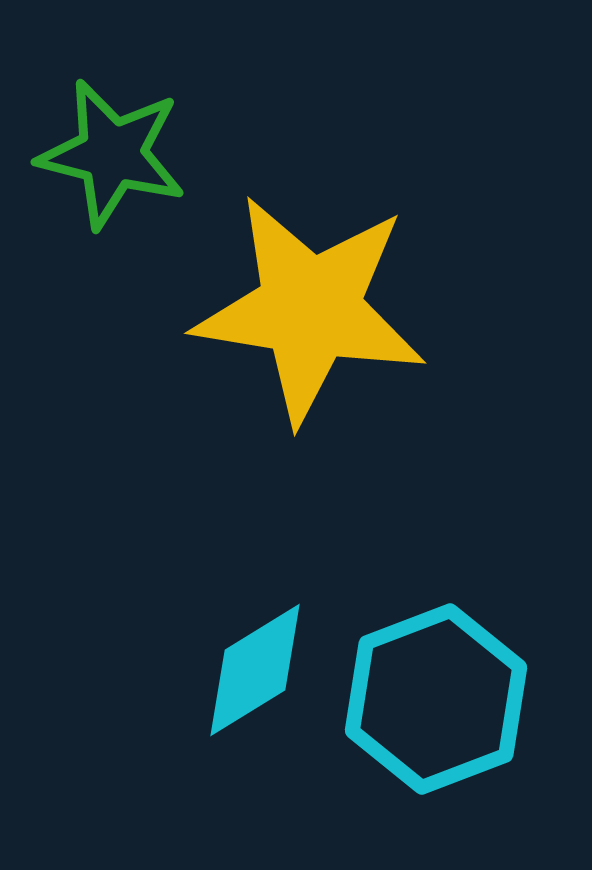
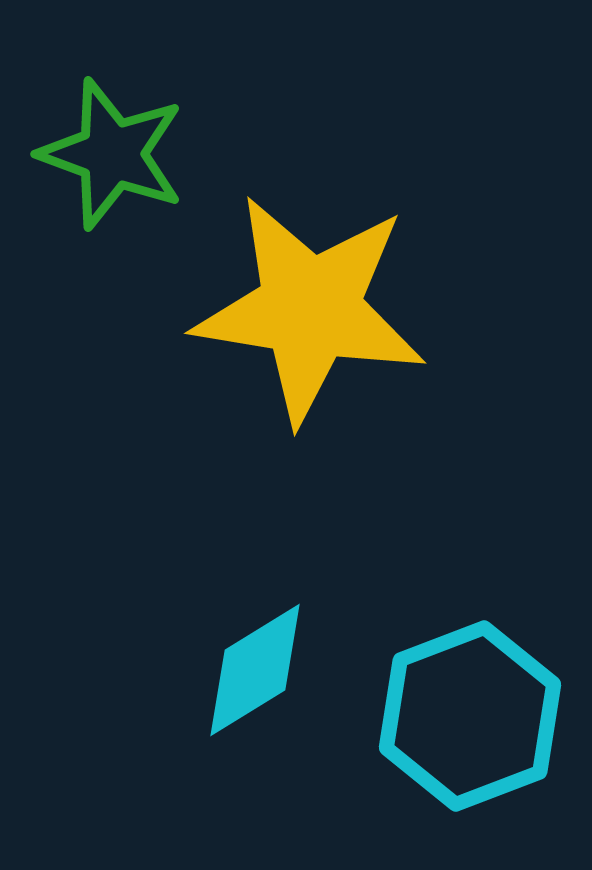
green star: rotated 6 degrees clockwise
cyan hexagon: moved 34 px right, 17 px down
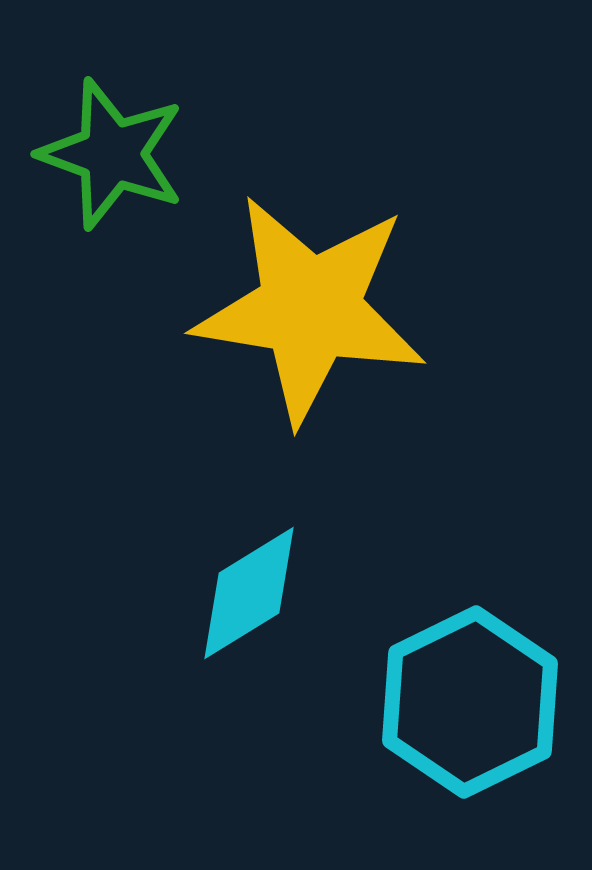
cyan diamond: moved 6 px left, 77 px up
cyan hexagon: moved 14 px up; rotated 5 degrees counterclockwise
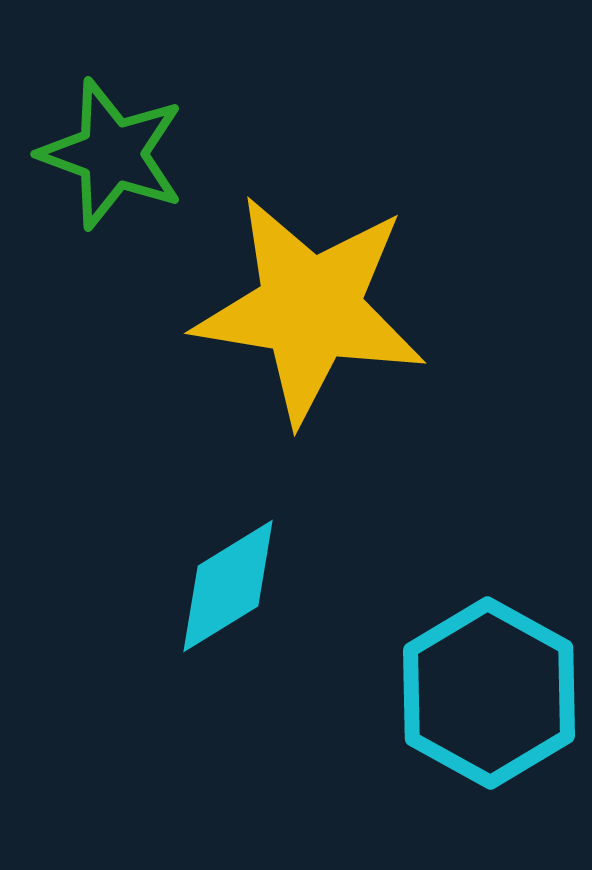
cyan diamond: moved 21 px left, 7 px up
cyan hexagon: moved 19 px right, 9 px up; rotated 5 degrees counterclockwise
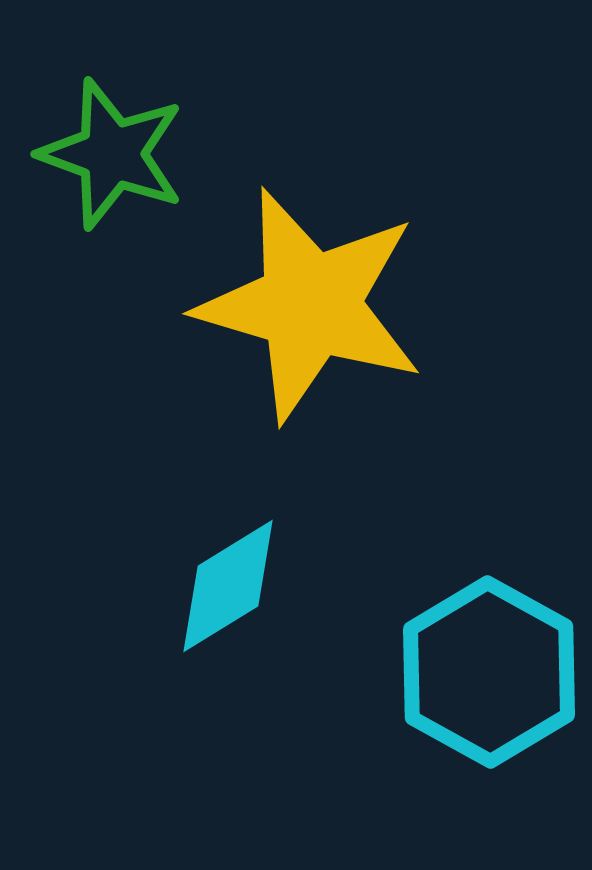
yellow star: moved 4 px up; rotated 7 degrees clockwise
cyan hexagon: moved 21 px up
